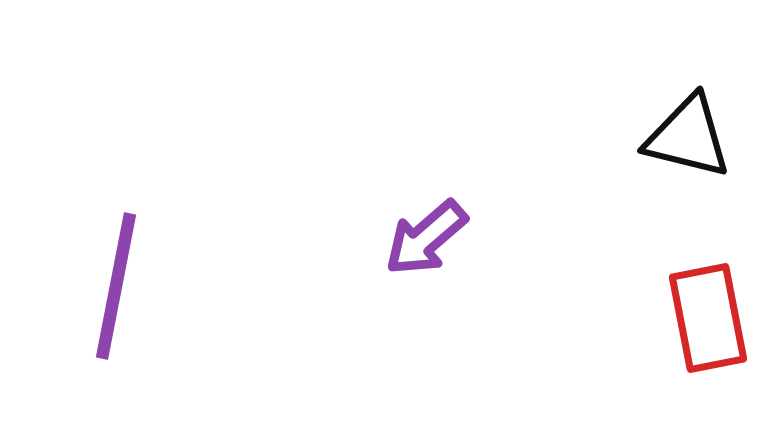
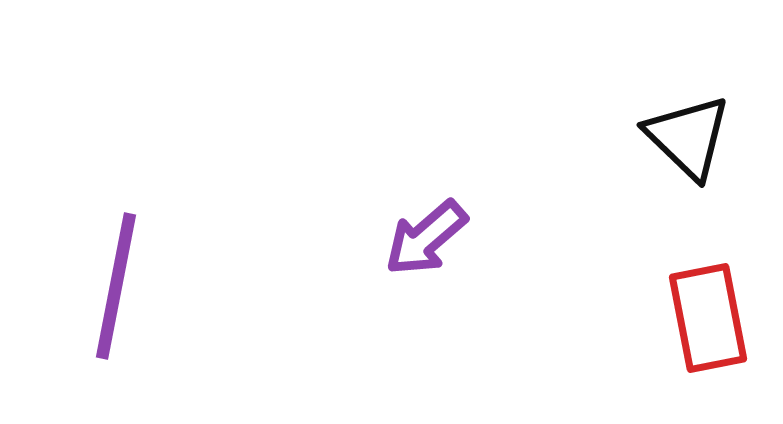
black triangle: rotated 30 degrees clockwise
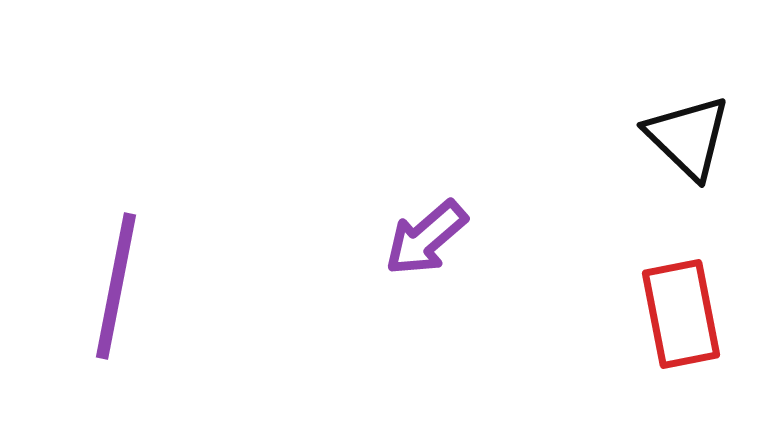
red rectangle: moved 27 px left, 4 px up
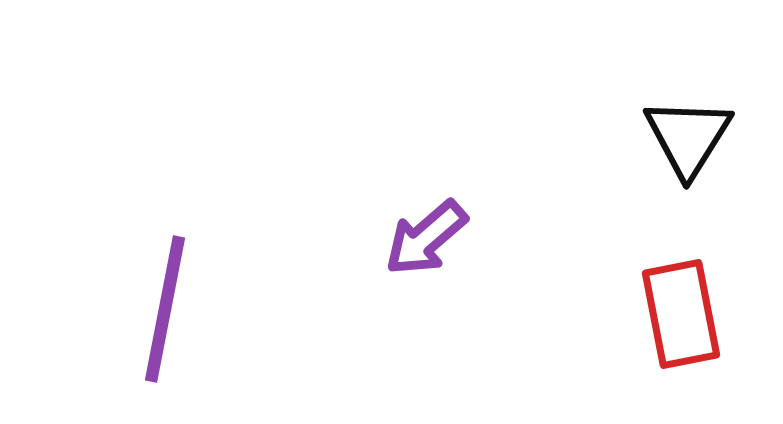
black triangle: rotated 18 degrees clockwise
purple line: moved 49 px right, 23 px down
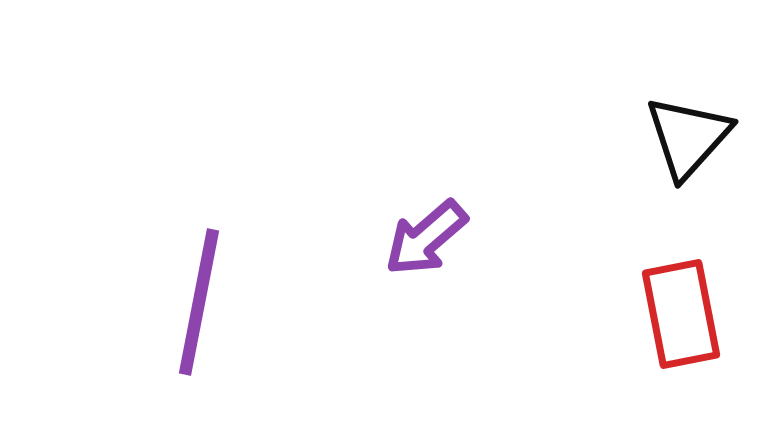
black triangle: rotated 10 degrees clockwise
purple line: moved 34 px right, 7 px up
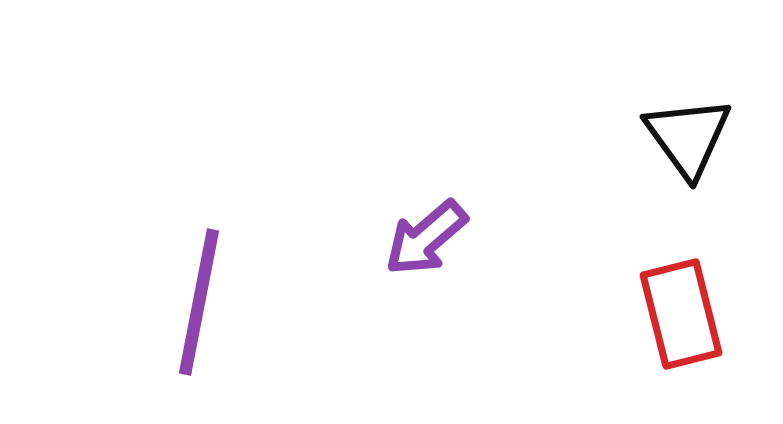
black triangle: rotated 18 degrees counterclockwise
red rectangle: rotated 3 degrees counterclockwise
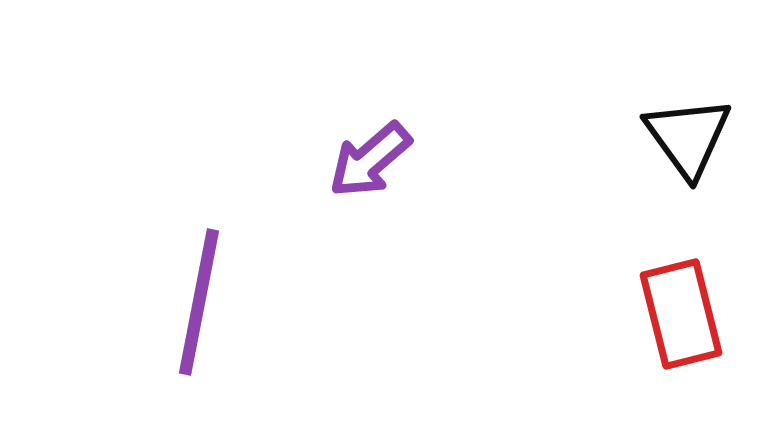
purple arrow: moved 56 px left, 78 px up
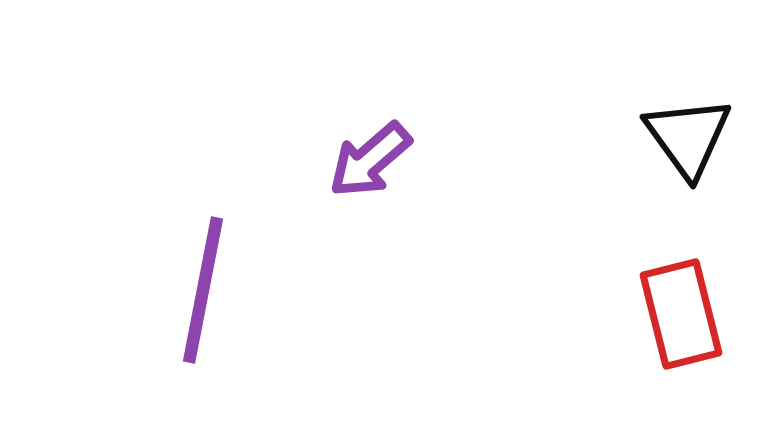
purple line: moved 4 px right, 12 px up
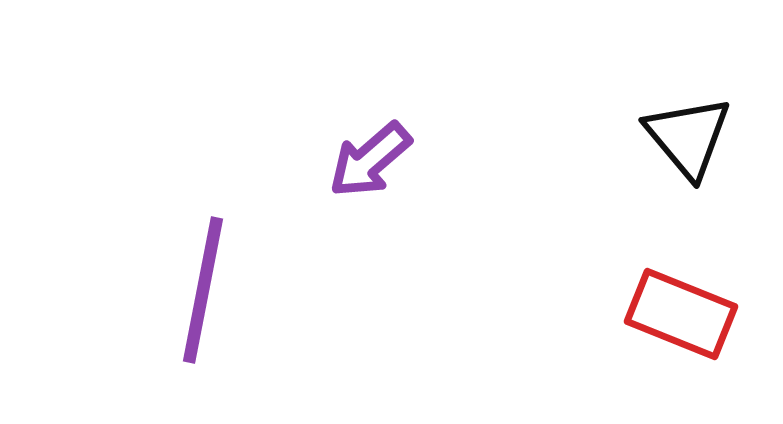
black triangle: rotated 4 degrees counterclockwise
red rectangle: rotated 54 degrees counterclockwise
